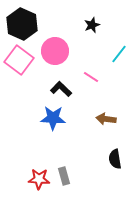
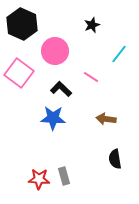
pink square: moved 13 px down
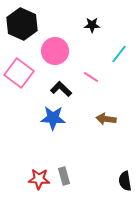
black star: rotated 21 degrees clockwise
black semicircle: moved 10 px right, 22 px down
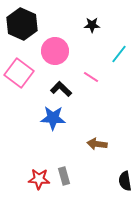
brown arrow: moved 9 px left, 25 px down
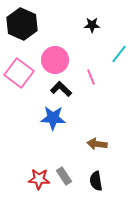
pink circle: moved 9 px down
pink line: rotated 35 degrees clockwise
gray rectangle: rotated 18 degrees counterclockwise
black semicircle: moved 29 px left
